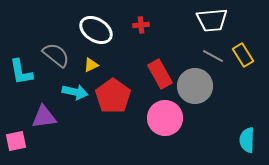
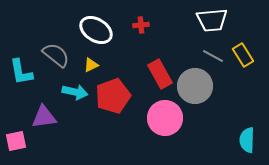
red pentagon: rotated 16 degrees clockwise
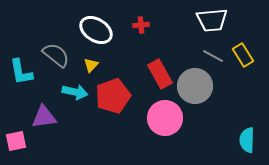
yellow triangle: rotated 21 degrees counterclockwise
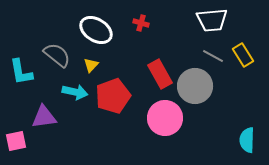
red cross: moved 2 px up; rotated 21 degrees clockwise
gray semicircle: moved 1 px right
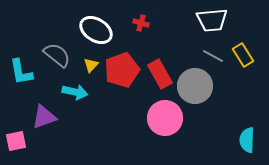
red pentagon: moved 9 px right, 26 px up
purple triangle: rotated 12 degrees counterclockwise
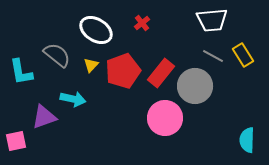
red cross: moved 1 px right; rotated 35 degrees clockwise
red pentagon: moved 1 px right, 1 px down
red rectangle: moved 1 px right, 1 px up; rotated 68 degrees clockwise
cyan arrow: moved 2 px left, 7 px down
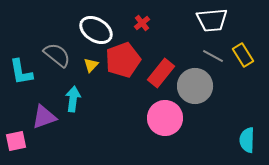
red pentagon: moved 11 px up
cyan arrow: rotated 95 degrees counterclockwise
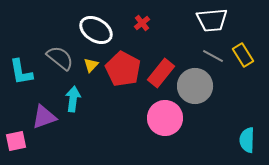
gray semicircle: moved 3 px right, 3 px down
red pentagon: moved 9 px down; rotated 24 degrees counterclockwise
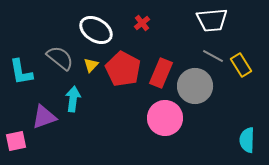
yellow rectangle: moved 2 px left, 10 px down
red rectangle: rotated 16 degrees counterclockwise
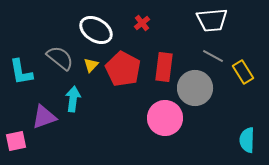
yellow rectangle: moved 2 px right, 7 px down
red rectangle: moved 3 px right, 6 px up; rotated 16 degrees counterclockwise
gray circle: moved 2 px down
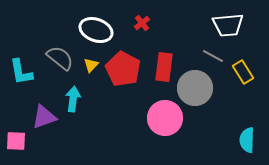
white trapezoid: moved 16 px right, 5 px down
white ellipse: rotated 12 degrees counterclockwise
pink square: rotated 15 degrees clockwise
